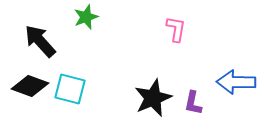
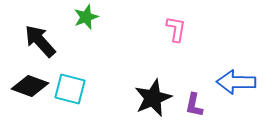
purple L-shape: moved 1 px right, 2 px down
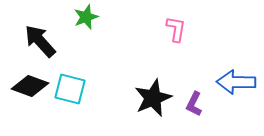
purple L-shape: moved 1 px up; rotated 15 degrees clockwise
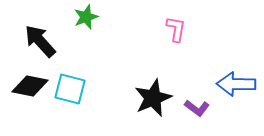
blue arrow: moved 2 px down
black diamond: rotated 9 degrees counterclockwise
purple L-shape: moved 3 px right, 4 px down; rotated 80 degrees counterclockwise
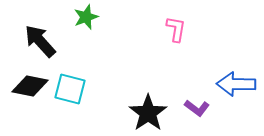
black star: moved 5 px left, 15 px down; rotated 12 degrees counterclockwise
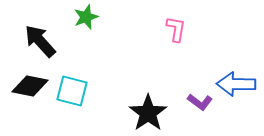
cyan square: moved 2 px right, 2 px down
purple L-shape: moved 3 px right, 6 px up
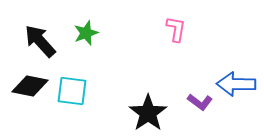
green star: moved 16 px down
cyan square: rotated 8 degrees counterclockwise
